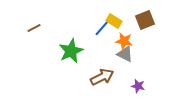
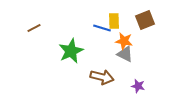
yellow rectangle: rotated 56 degrees clockwise
blue line: rotated 66 degrees clockwise
brown arrow: rotated 40 degrees clockwise
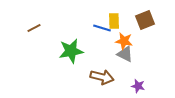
green star: rotated 15 degrees clockwise
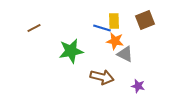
orange star: moved 9 px left
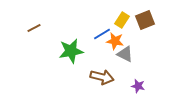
yellow rectangle: moved 8 px right, 1 px up; rotated 35 degrees clockwise
blue line: moved 6 px down; rotated 48 degrees counterclockwise
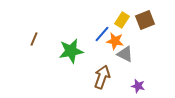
brown line: moved 11 px down; rotated 40 degrees counterclockwise
blue line: rotated 18 degrees counterclockwise
brown arrow: rotated 85 degrees counterclockwise
